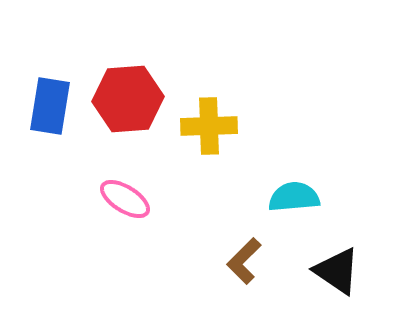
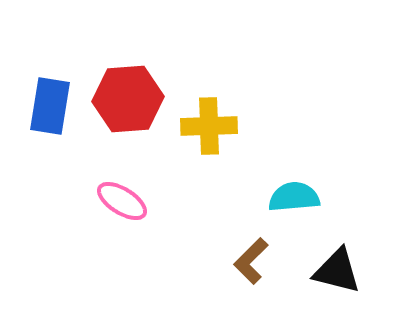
pink ellipse: moved 3 px left, 2 px down
brown L-shape: moved 7 px right
black triangle: rotated 20 degrees counterclockwise
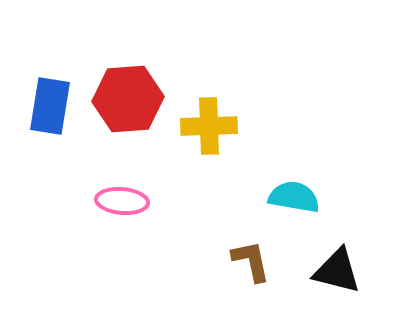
cyan semicircle: rotated 15 degrees clockwise
pink ellipse: rotated 27 degrees counterclockwise
brown L-shape: rotated 123 degrees clockwise
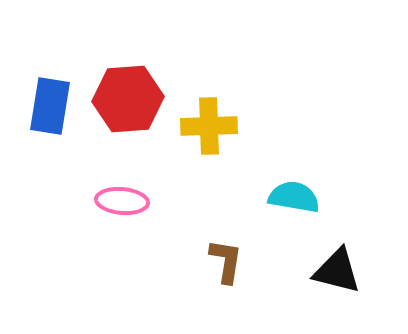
brown L-shape: moved 25 px left; rotated 21 degrees clockwise
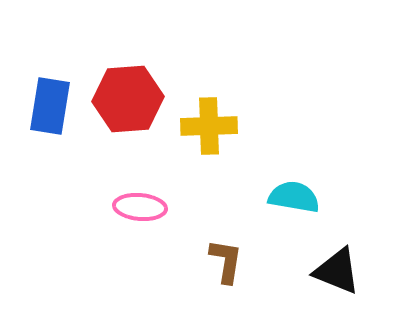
pink ellipse: moved 18 px right, 6 px down
black triangle: rotated 8 degrees clockwise
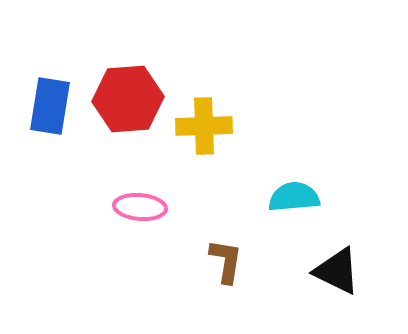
yellow cross: moved 5 px left
cyan semicircle: rotated 15 degrees counterclockwise
black triangle: rotated 4 degrees clockwise
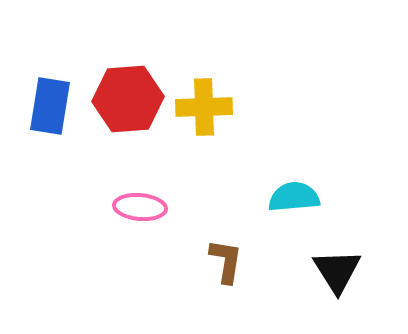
yellow cross: moved 19 px up
black triangle: rotated 32 degrees clockwise
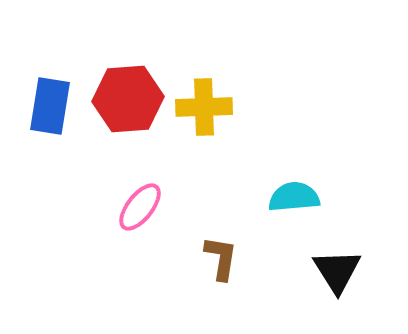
pink ellipse: rotated 57 degrees counterclockwise
brown L-shape: moved 5 px left, 3 px up
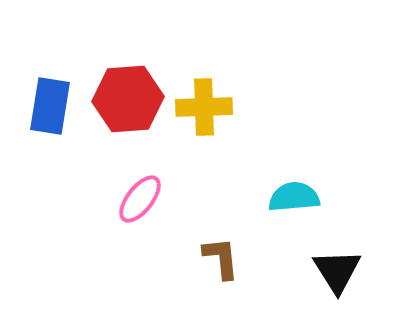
pink ellipse: moved 8 px up
brown L-shape: rotated 15 degrees counterclockwise
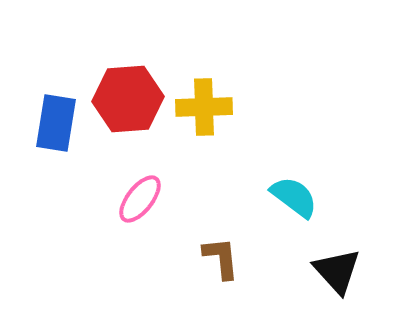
blue rectangle: moved 6 px right, 17 px down
cyan semicircle: rotated 42 degrees clockwise
black triangle: rotated 10 degrees counterclockwise
